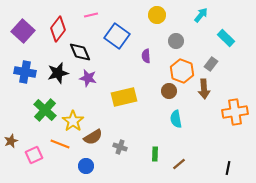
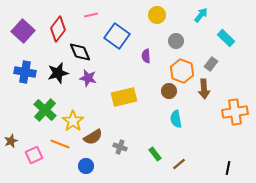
green rectangle: rotated 40 degrees counterclockwise
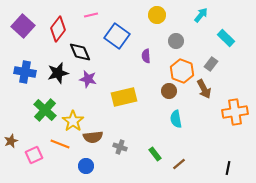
purple square: moved 5 px up
purple star: moved 1 px down
brown arrow: rotated 24 degrees counterclockwise
brown semicircle: rotated 24 degrees clockwise
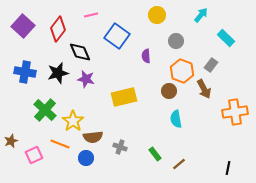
gray rectangle: moved 1 px down
purple star: moved 2 px left
blue circle: moved 8 px up
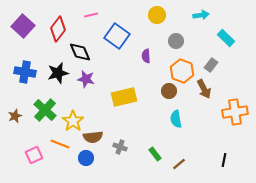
cyan arrow: rotated 42 degrees clockwise
brown star: moved 4 px right, 25 px up
black line: moved 4 px left, 8 px up
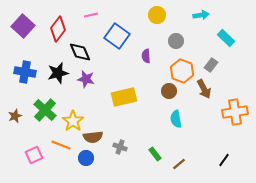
orange line: moved 1 px right, 1 px down
black line: rotated 24 degrees clockwise
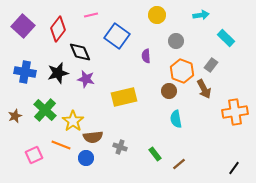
black line: moved 10 px right, 8 px down
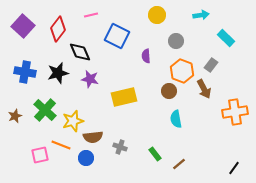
blue square: rotated 10 degrees counterclockwise
purple star: moved 4 px right
yellow star: rotated 20 degrees clockwise
pink square: moved 6 px right; rotated 12 degrees clockwise
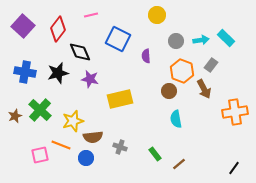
cyan arrow: moved 25 px down
blue square: moved 1 px right, 3 px down
yellow rectangle: moved 4 px left, 2 px down
green cross: moved 5 px left
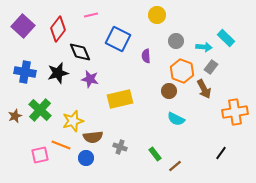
cyan arrow: moved 3 px right, 7 px down; rotated 14 degrees clockwise
gray rectangle: moved 2 px down
cyan semicircle: rotated 54 degrees counterclockwise
brown line: moved 4 px left, 2 px down
black line: moved 13 px left, 15 px up
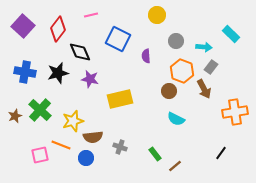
cyan rectangle: moved 5 px right, 4 px up
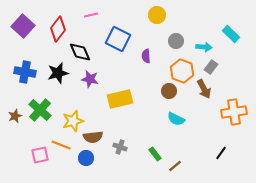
orange cross: moved 1 px left
